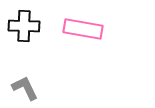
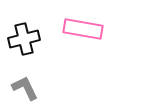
black cross: moved 13 px down; rotated 16 degrees counterclockwise
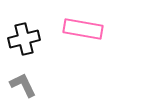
gray L-shape: moved 2 px left, 3 px up
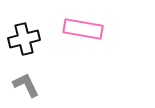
gray L-shape: moved 3 px right
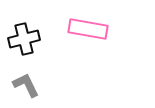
pink rectangle: moved 5 px right
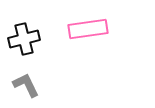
pink rectangle: rotated 18 degrees counterclockwise
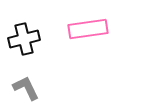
gray L-shape: moved 3 px down
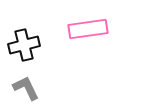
black cross: moved 6 px down
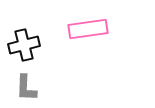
gray L-shape: rotated 152 degrees counterclockwise
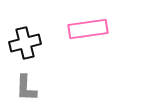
black cross: moved 1 px right, 2 px up
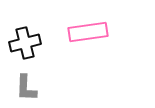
pink rectangle: moved 3 px down
